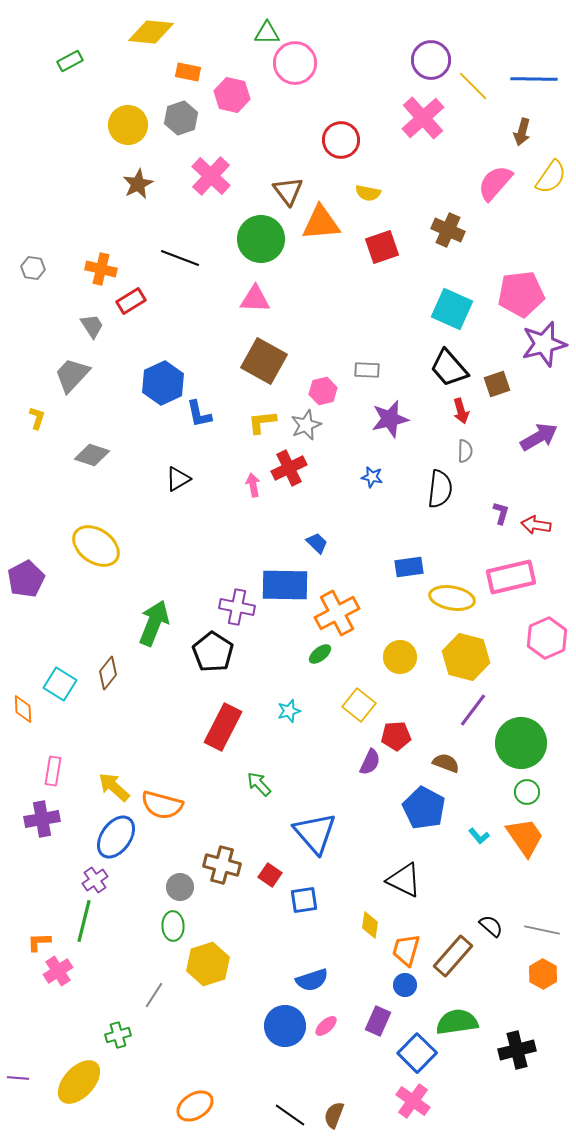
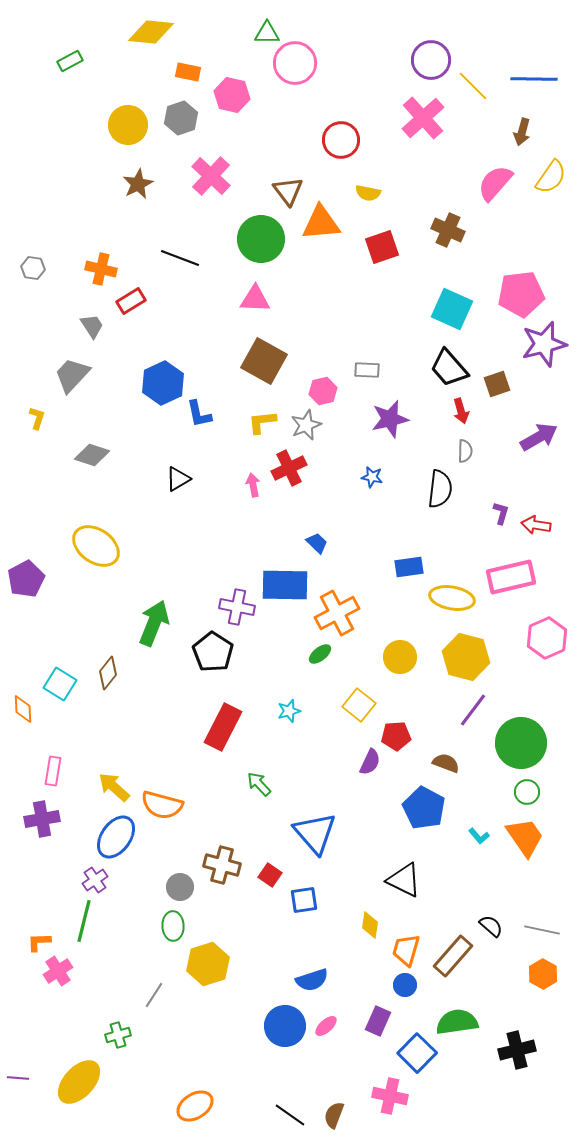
pink cross at (413, 1101): moved 23 px left, 5 px up; rotated 24 degrees counterclockwise
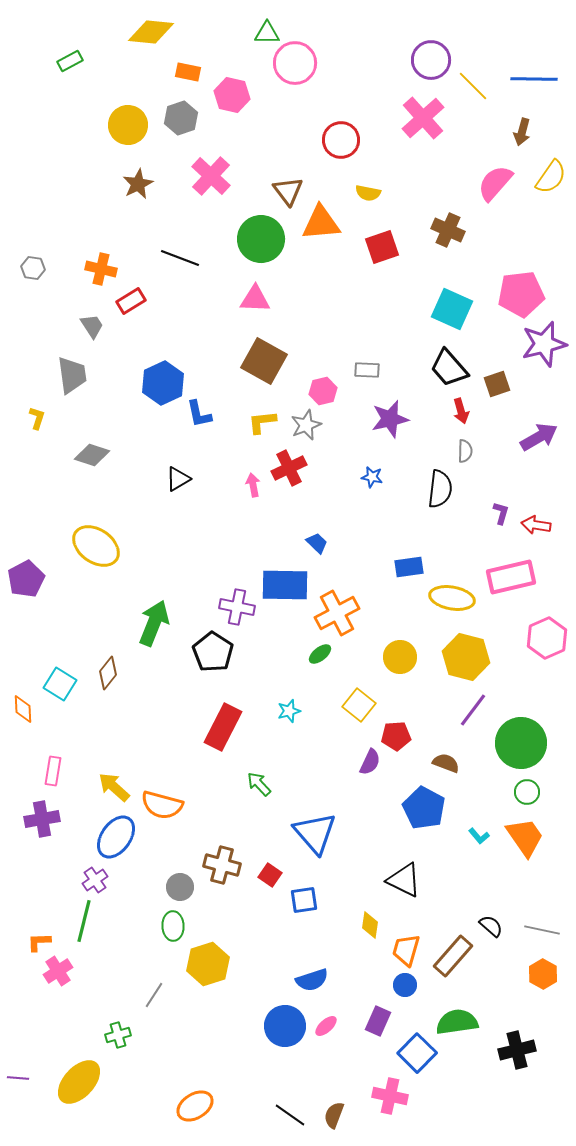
gray trapezoid at (72, 375): rotated 129 degrees clockwise
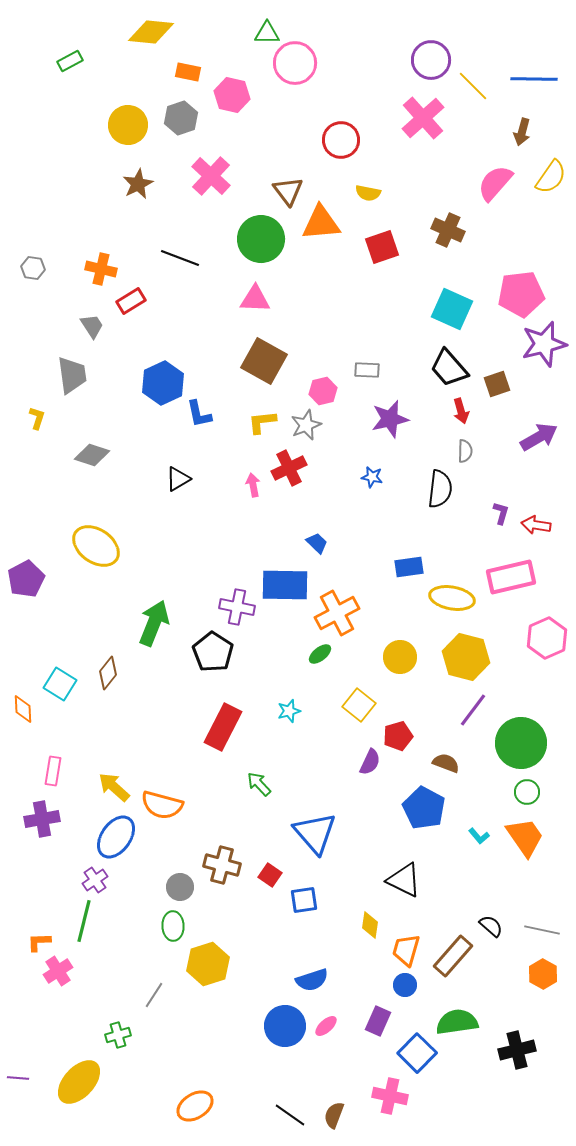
red pentagon at (396, 736): moved 2 px right; rotated 12 degrees counterclockwise
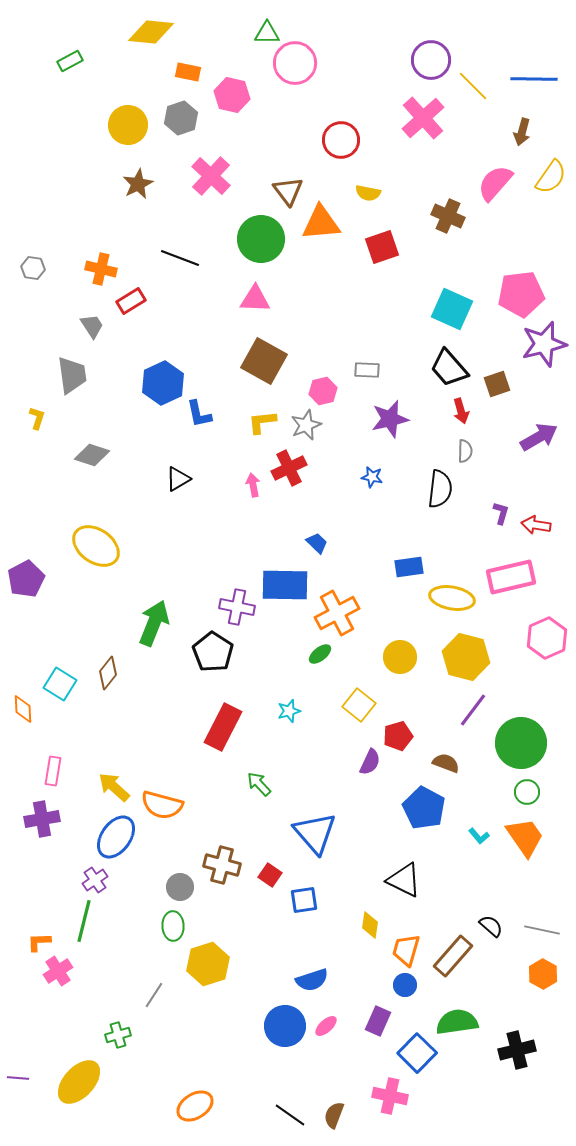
brown cross at (448, 230): moved 14 px up
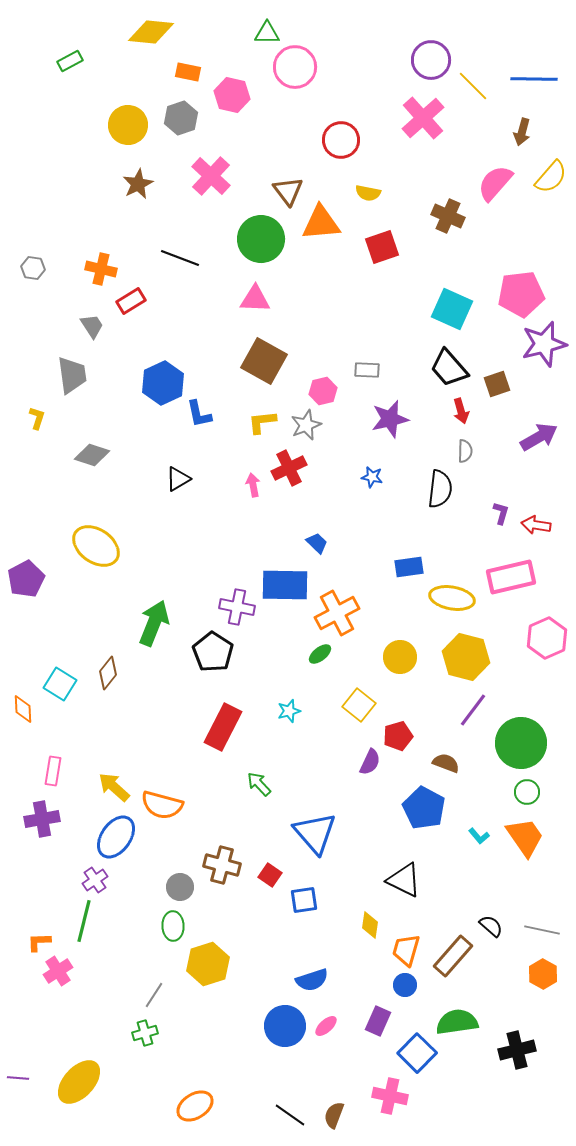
pink circle at (295, 63): moved 4 px down
yellow semicircle at (551, 177): rotated 6 degrees clockwise
green cross at (118, 1035): moved 27 px right, 2 px up
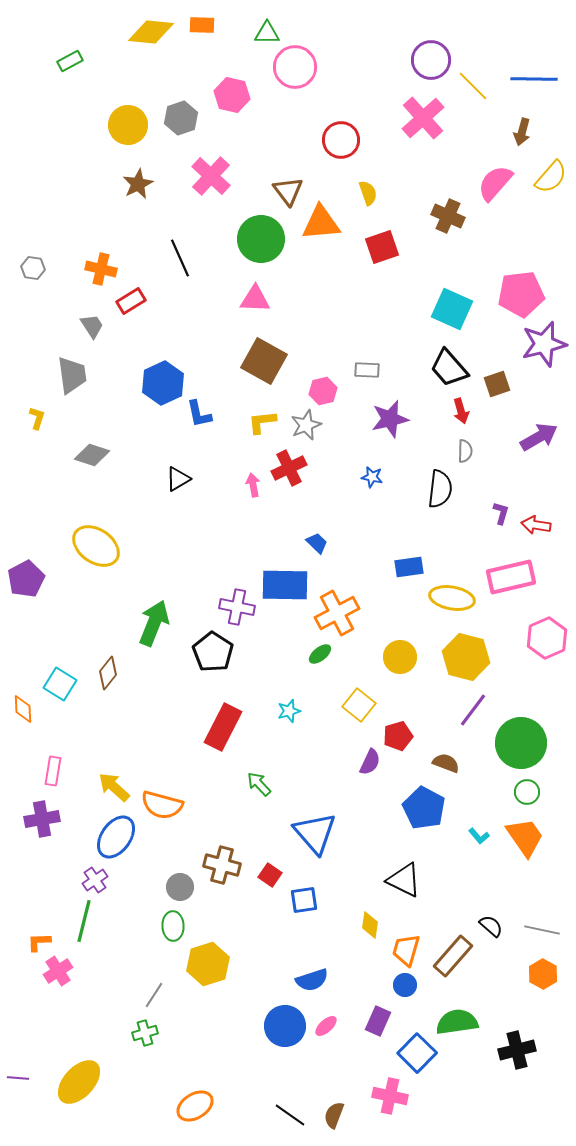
orange rectangle at (188, 72): moved 14 px right, 47 px up; rotated 10 degrees counterclockwise
yellow semicircle at (368, 193): rotated 120 degrees counterclockwise
black line at (180, 258): rotated 45 degrees clockwise
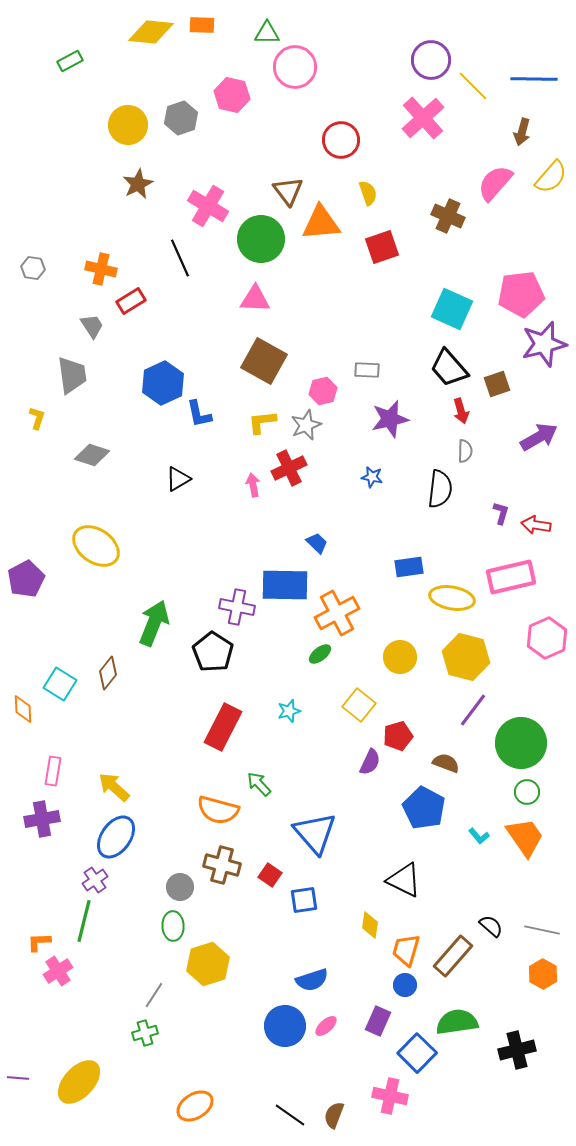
pink cross at (211, 176): moved 3 px left, 30 px down; rotated 12 degrees counterclockwise
orange semicircle at (162, 805): moved 56 px right, 5 px down
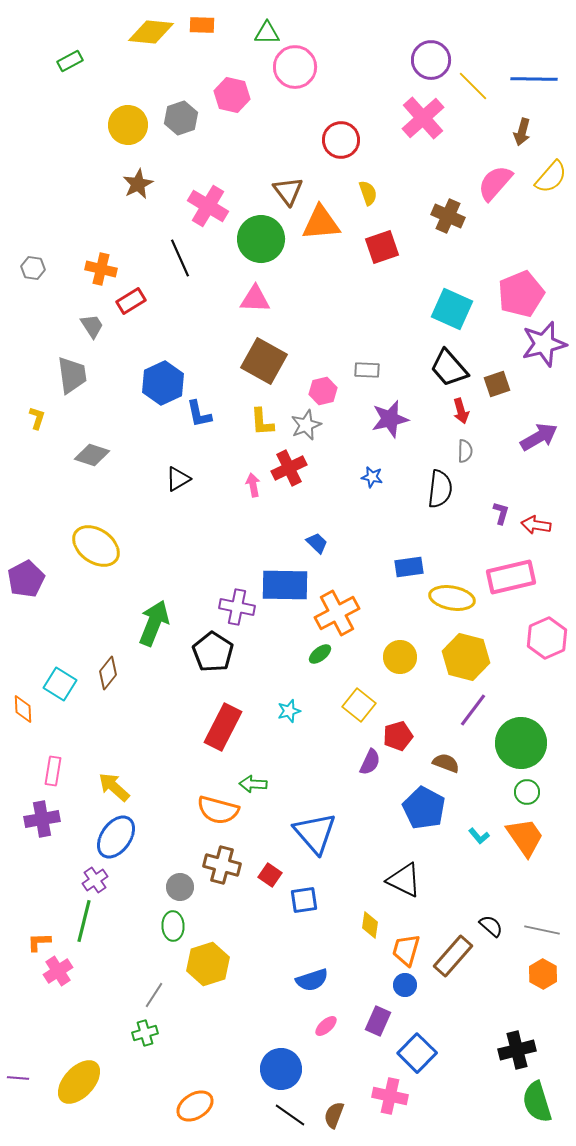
pink pentagon at (521, 294): rotated 15 degrees counterclockwise
yellow L-shape at (262, 422): rotated 88 degrees counterclockwise
green arrow at (259, 784): moved 6 px left; rotated 44 degrees counterclockwise
green semicircle at (457, 1022): moved 80 px right, 80 px down; rotated 99 degrees counterclockwise
blue circle at (285, 1026): moved 4 px left, 43 px down
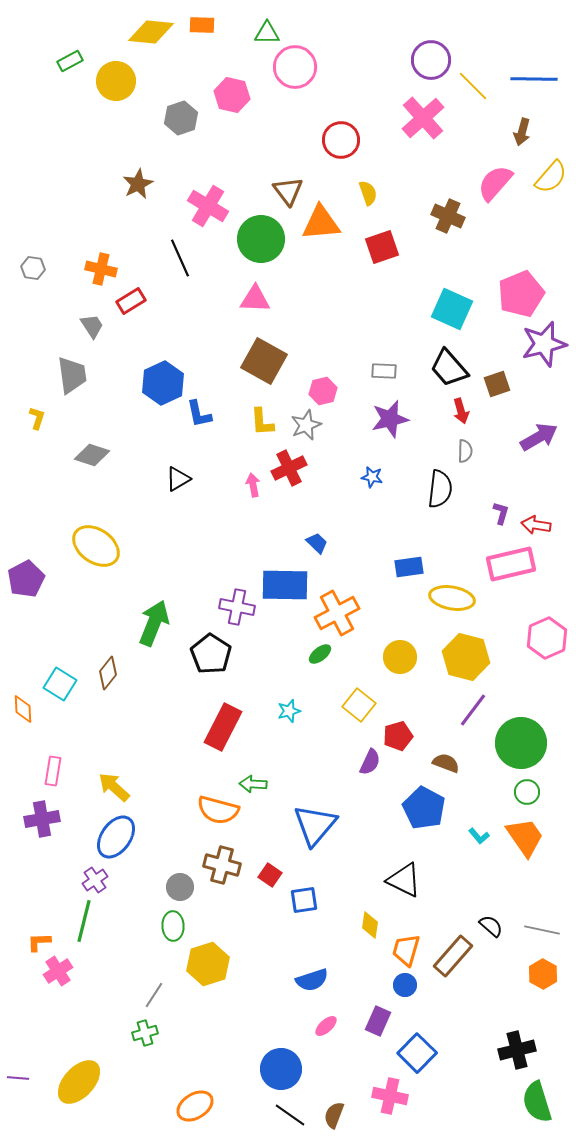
yellow circle at (128, 125): moved 12 px left, 44 px up
gray rectangle at (367, 370): moved 17 px right, 1 px down
pink rectangle at (511, 577): moved 13 px up
black pentagon at (213, 652): moved 2 px left, 2 px down
blue triangle at (315, 833): moved 8 px up; rotated 21 degrees clockwise
